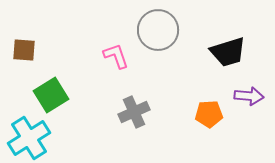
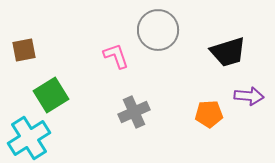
brown square: rotated 15 degrees counterclockwise
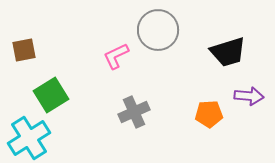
pink L-shape: rotated 96 degrees counterclockwise
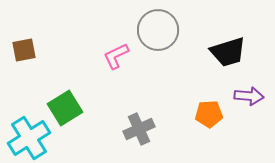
green square: moved 14 px right, 13 px down
gray cross: moved 5 px right, 17 px down
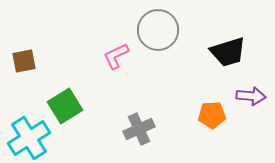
brown square: moved 11 px down
purple arrow: moved 2 px right
green square: moved 2 px up
orange pentagon: moved 3 px right, 1 px down
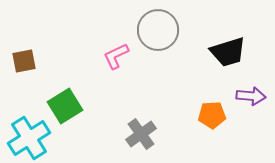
gray cross: moved 2 px right, 5 px down; rotated 12 degrees counterclockwise
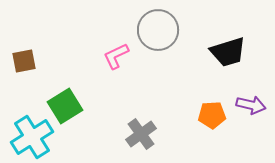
purple arrow: moved 9 px down; rotated 8 degrees clockwise
cyan cross: moved 3 px right, 1 px up
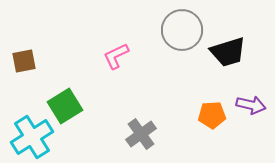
gray circle: moved 24 px right
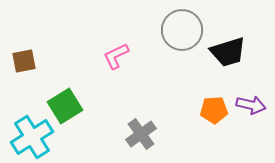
orange pentagon: moved 2 px right, 5 px up
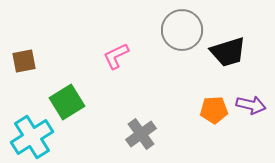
green square: moved 2 px right, 4 px up
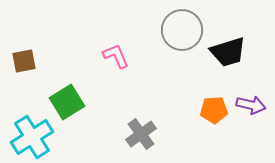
pink L-shape: rotated 92 degrees clockwise
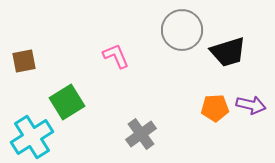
orange pentagon: moved 1 px right, 2 px up
